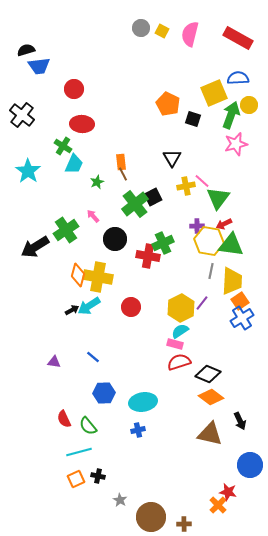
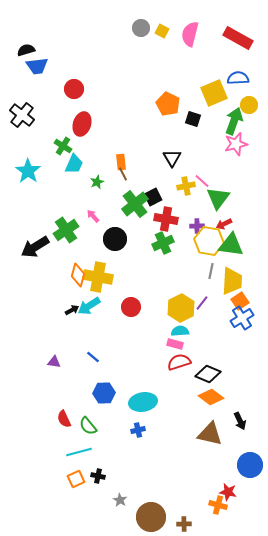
blue trapezoid at (39, 66): moved 2 px left
green arrow at (231, 115): moved 3 px right, 6 px down
red ellipse at (82, 124): rotated 75 degrees counterclockwise
red cross at (148, 256): moved 18 px right, 37 px up
cyan semicircle at (180, 331): rotated 30 degrees clockwise
orange cross at (218, 505): rotated 30 degrees counterclockwise
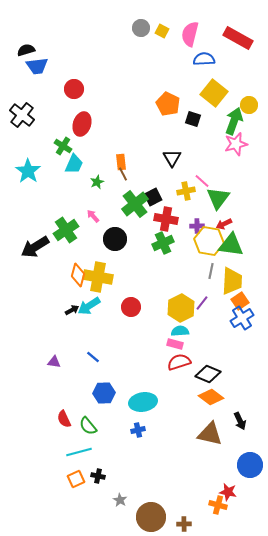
blue semicircle at (238, 78): moved 34 px left, 19 px up
yellow square at (214, 93): rotated 28 degrees counterclockwise
yellow cross at (186, 186): moved 5 px down
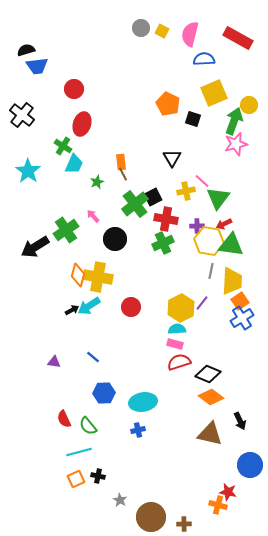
yellow square at (214, 93): rotated 28 degrees clockwise
cyan semicircle at (180, 331): moved 3 px left, 2 px up
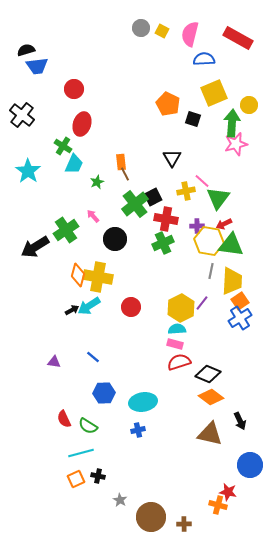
green arrow at (234, 121): moved 2 px left, 2 px down; rotated 16 degrees counterclockwise
brown line at (123, 174): moved 2 px right
blue cross at (242, 318): moved 2 px left
green semicircle at (88, 426): rotated 18 degrees counterclockwise
cyan line at (79, 452): moved 2 px right, 1 px down
